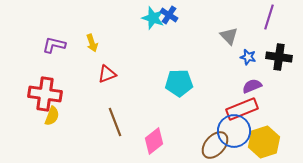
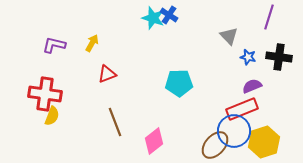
yellow arrow: rotated 132 degrees counterclockwise
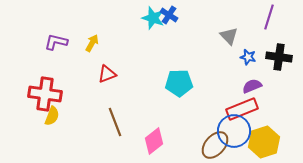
purple L-shape: moved 2 px right, 3 px up
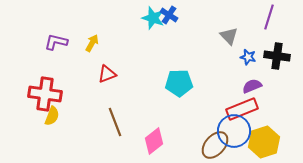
black cross: moved 2 px left, 1 px up
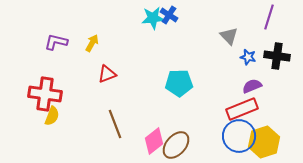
cyan star: rotated 25 degrees counterclockwise
brown line: moved 2 px down
blue circle: moved 5 px right, 5 px down
brown ellipse: moved 39 px left
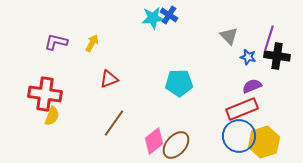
purple line: moved 21 px down
red triangle: moved 2 px right, 5 px down
brown line: moved 1 px left, 1 px up; rotated 56 degrees clockwise
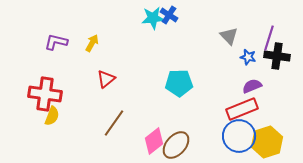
red triangle: moved 3 px left; rotated 18 degrees counterclockwise
yellow hexagon: moved 3 px right
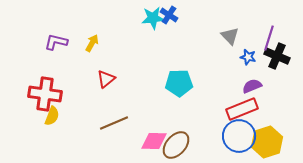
gray triangle: moved 1 px right
black cross: rotated 15 degrees clockwise
brown line: rotated 32 degrees clockwise
pink diamond: rotated 40 degrees clockwise
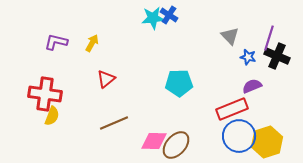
red rectangle: moved 10 px left
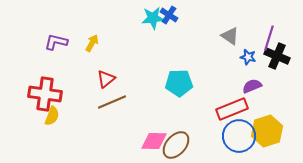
gray triangle: rotated 12 degrees counterclockwise
brown line: moved 2 px left, 21 px up
yellow hexagon: moved 11 px up
